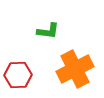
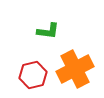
red hexagon: moved 15 px right; rotated 12 degrees counterclockwise
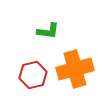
orange cross: rotated 12 degrees clockwise
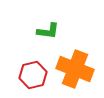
orange cross: rotated 36 degrees clockwise
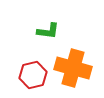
orange cross: moved 2 px left, 1 px up; rotated 6 degrees counterclockwise
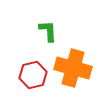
green L-shape: rotated 100 degrees counterclockwise
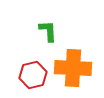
orange cross: rotated 12 degrees counterclockwise
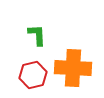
green L-shape: moved 11 px left, 4 px down
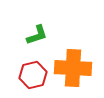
green L-shape: rotated 75 degrees clockwise
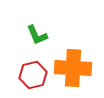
green L-shape: rotated 85 degrees clockwise
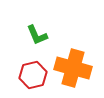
orange cross: rotated 12 degrees clockwise
